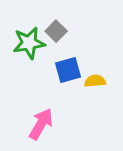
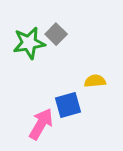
gray square: moved 3 px down
blue square: moved 35 px down
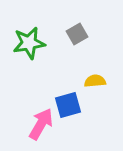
gray square: moved 21 px right; rotated 15 degrees clockwise
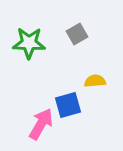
green star: rotated 12 degrees clockwise
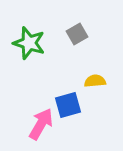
green star: rotated 16 degrees clockwise
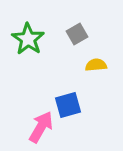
green star: moved 1 px left, 4 px up; rotated 16 degrees clockwise
yellow semicircle: moved 1 px right, 16 px up
pink arrow: moved 3 px down
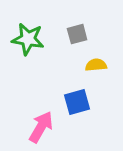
gray square: rotated 15 degrees clockwise
green star: rotated 24 degrees counterclockwise
blue square: moved 9 px right, 3 px up
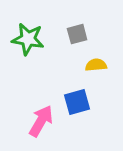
pink arrow: moved 6 px up
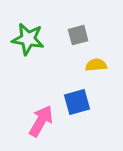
gray square: moved 1 px right, 1 px down
